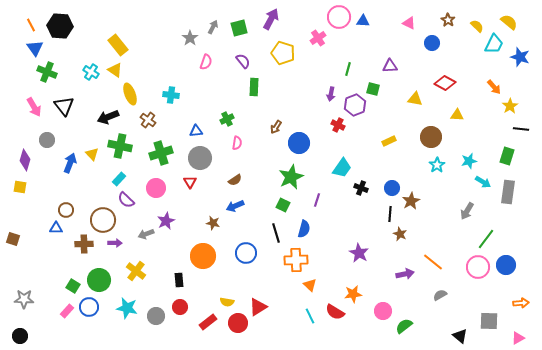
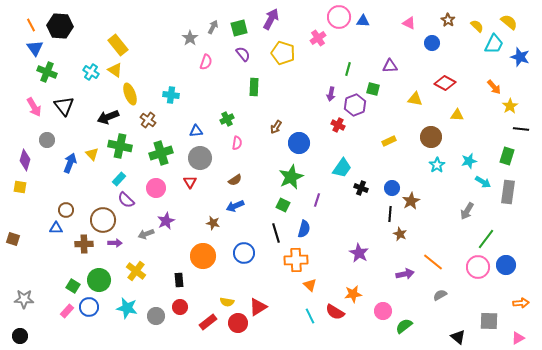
purple semicircle at (243, 61): moved 7 px up
blue circle at (246, 253): moved 2 px left
black triangle at (460, 336): moved 2 px left, 1 px down
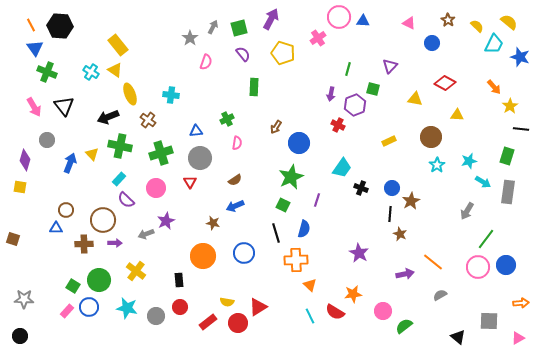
purple triangle at (390, 66): rotated 42 degrees counterclockwise
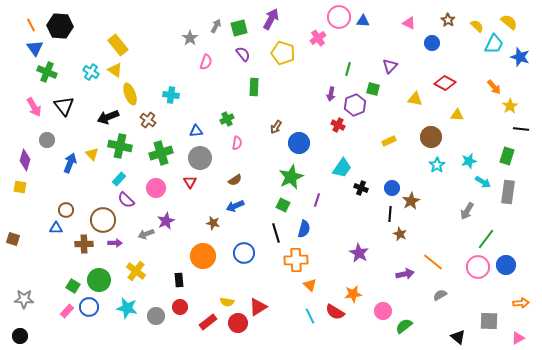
gray arrow at (213, 27): moved 3 px right, 1 px up
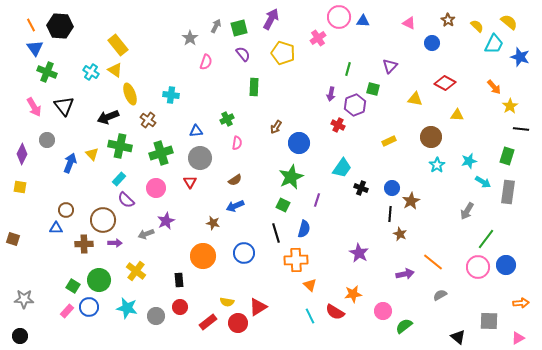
purple diamond at (25, 160): moved 3 px left, 6 px up; rotated 10 degrees clockwise
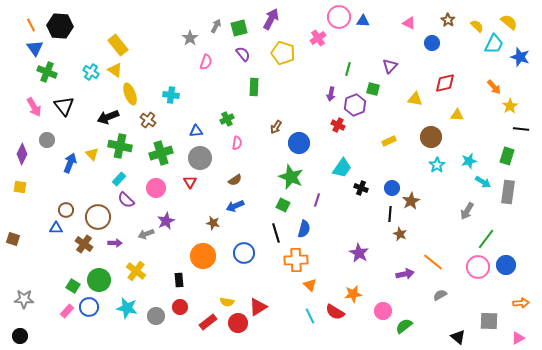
red diamond at (445, 83): rotated 40 degrees counterclockwise
green star at (291, 177): rotated 25 degrees counterclockwise
brown circle at (103, 220): moved 5 px left, 3 px up
brown cross at (84, 244): rotated 36 degrees clockwise
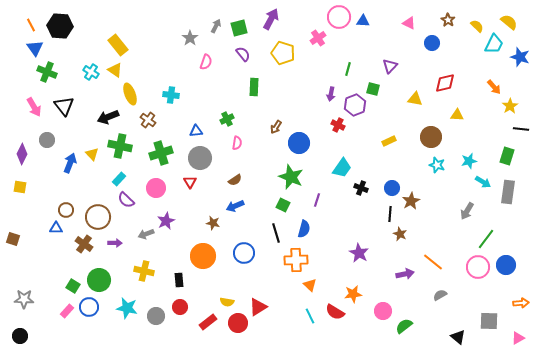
cyan star at (437, 165): rotated 21 degrees counterclockwise
yellow cross at (136, 271): moved 8 px right; rotated 24 degrees counterclockwise
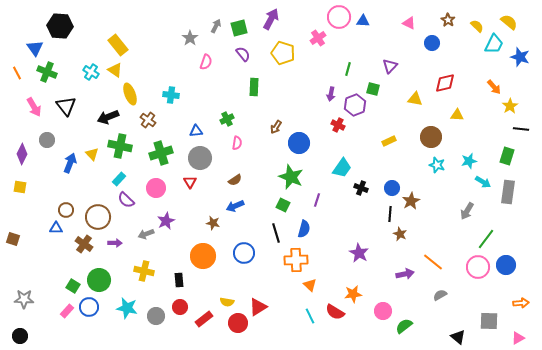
orange line at (31, 25): moved 14 px left, 48 px down
black triangle at (64, 106): moved 2 px right
red rectangle at (208, 322): moved 4 px left, 3 px up
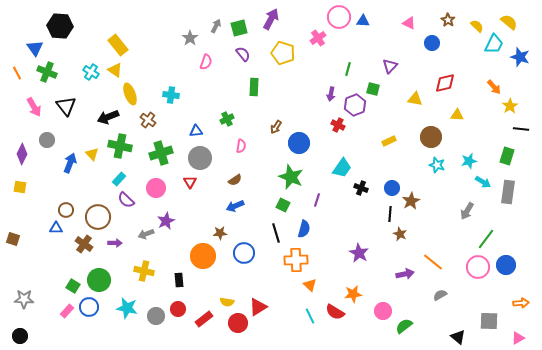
pink semicircle at (237, 143): moved 4 px right, 3 px down
brown star at (213, 223): moved 7 px right, 10 px down; rotated 16 degrees counterclockwise
red circle at (180, 307): moved 2 px left, 2 px down
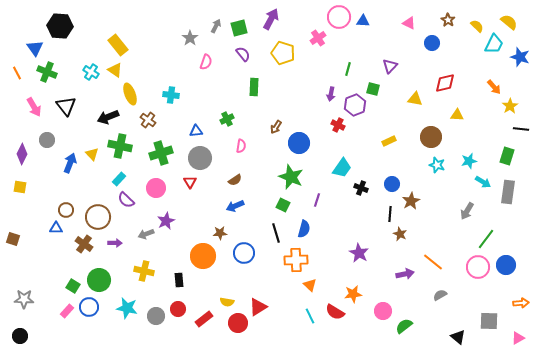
blue circle at (392, 188): moved 4 px up
